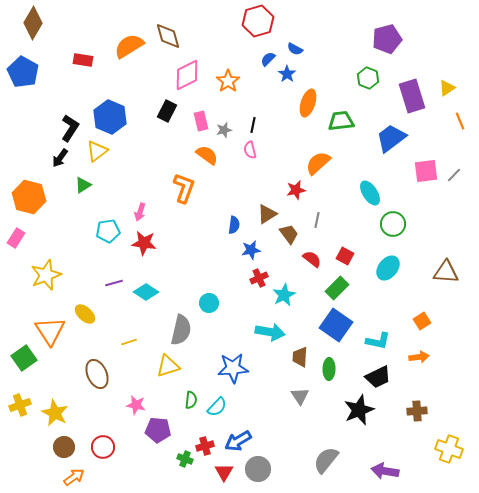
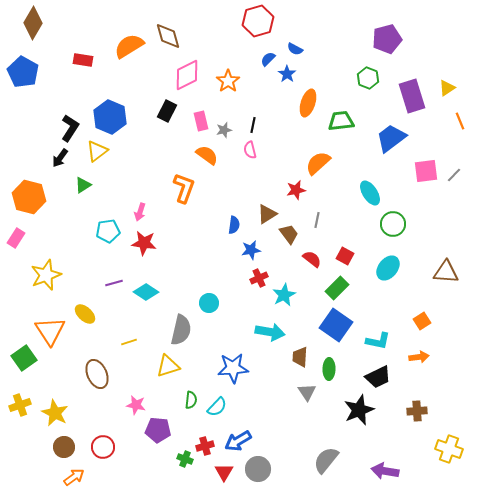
gray triangle at (300, 396): moved 7 px right, 4 px up
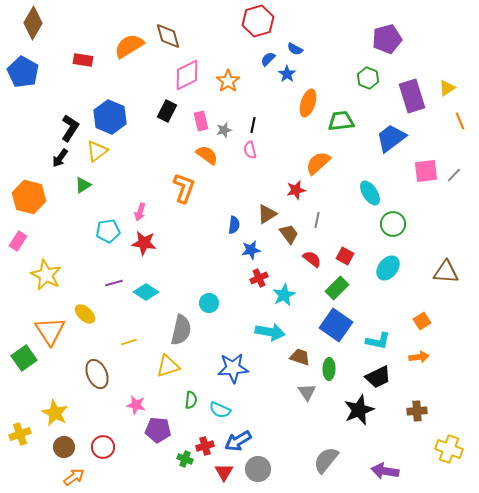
pink rectangle at (16, 238): moved 2 px right, 3 px down
yellow star at (46, 275): rotated 24 degrees counterclockwise
brown trapezoid at (300, 357): rotated 105 degrees clockwise
yellow cross at (20, 405): moved 29 px down
cyan semicircle at (217, 407): moved 3 px right, 3 px down; rotated 70 degrees clockwise
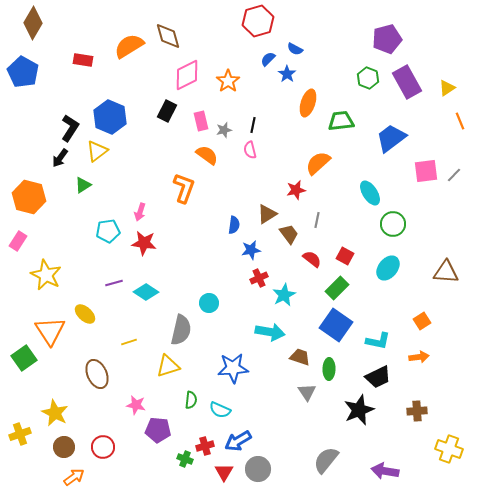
purple rectangle at (412, 96): moved 5 px left, 14 px up; rotated 12 degrees counterclockwise
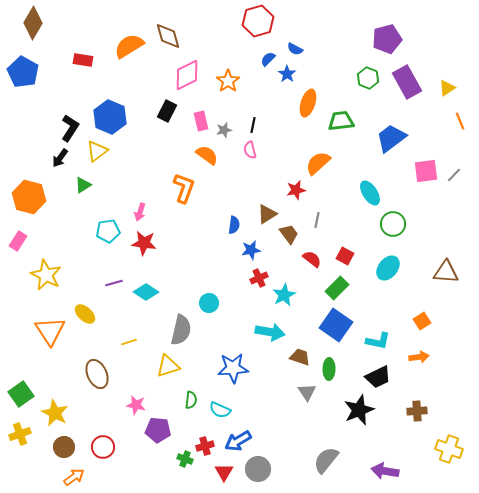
green square at (24, 358): moved 3 px left, 36 px down
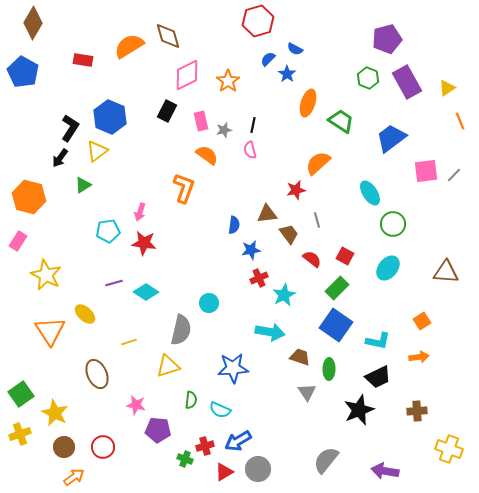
green trapezoid at (341, 121): rotated 40 degrees clockwise
brown triangle at (267, 214): rotated 25 degrees clockwise
gray line at (317, 220): rotated 28 degrees counterclockwise
red triangle at (224, 472): rotated 30 degrees clockwise
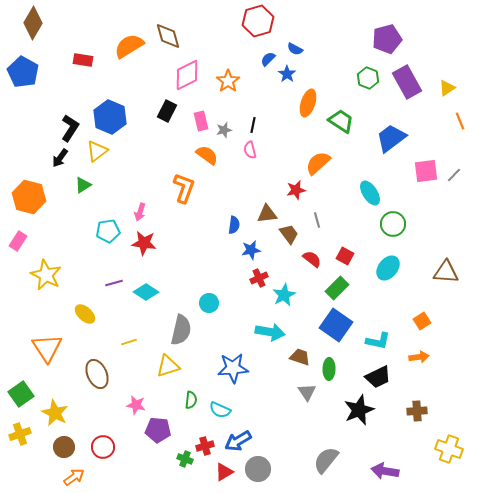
orange triangle at (50, 331): moved 3 px left, 17 px down
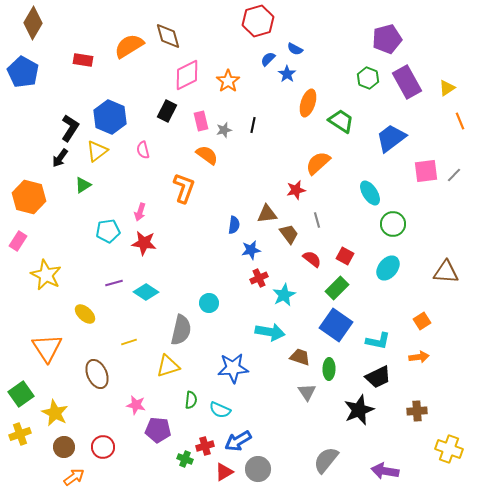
pink semicircle at (250, 150): moved 107 px left
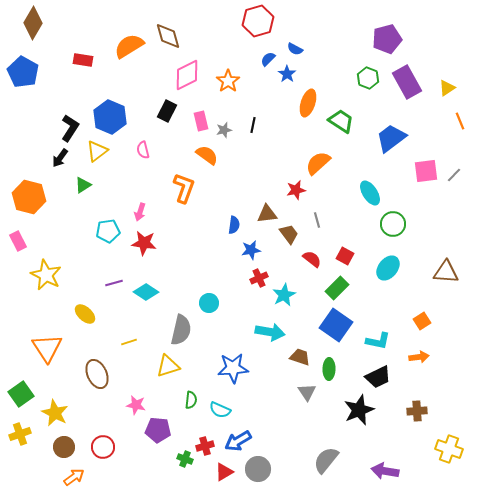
pink rectangle at (18, 241): rotated 60 degrees counterclockwise
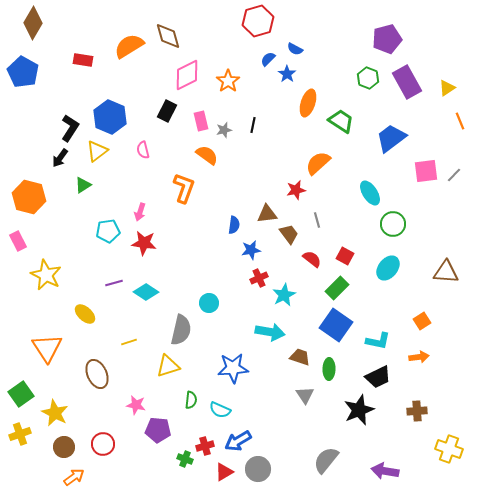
gray triangle at (307, 392): moved 2 px left, 3 px down
red circle at (103, 447): moved 3 px up
